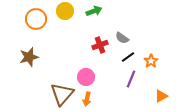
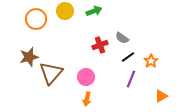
brown triangle: moved 11 px left, 21 px up
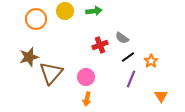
green arrow: rotated 14 degrees clockwise
orange triangle: rotated 32 degrees counterclockwise
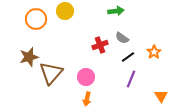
green arrow: moved 22 px right
orange star: moved 3 px right, 9 px up
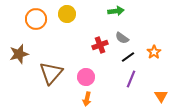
yellow circle: moved 2 px right, 3 px down
brown star: moved 10 px left, 3 px up
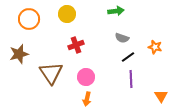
orange circle: moved 7 px left
gray semicircle: rotated 16 degrees counterclockwise
red cross: moved 24 px left
orange star: moved 1 px right, 5 px up; rotated 24 degrees counterclockwise
brown triangle: rotated 15 degrees counterclockwise
purple line: rotated 24 degrees counterclockwise
